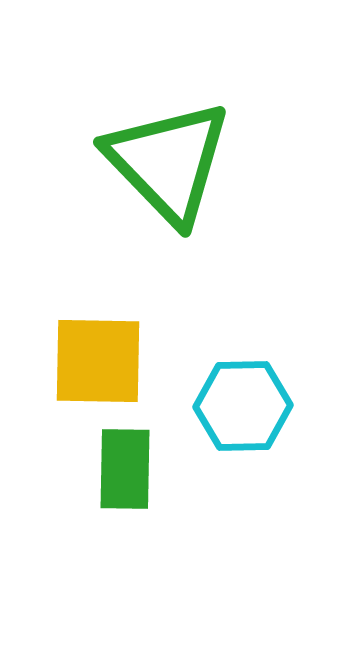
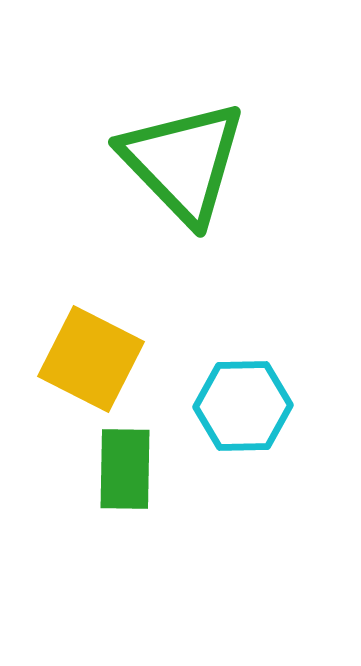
green triangle: moved 15 px right
yellow square: moved 7 px left, 2 px up; rotated 26 degrees clockwise
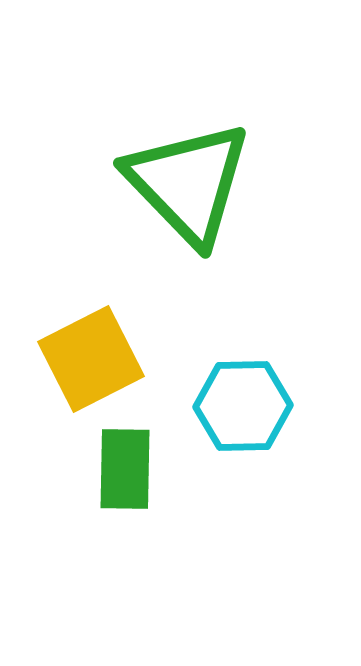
green triangle: moved 5 px right, 21 px down
yellow square: rotated 36 degrees clockwise
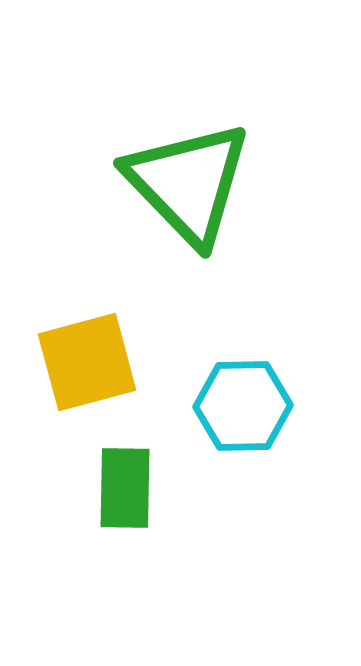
yellow square: moved 4 px left, 3 px down; rotated 12 degrees clockwise
green rectangle: moved 19 px down
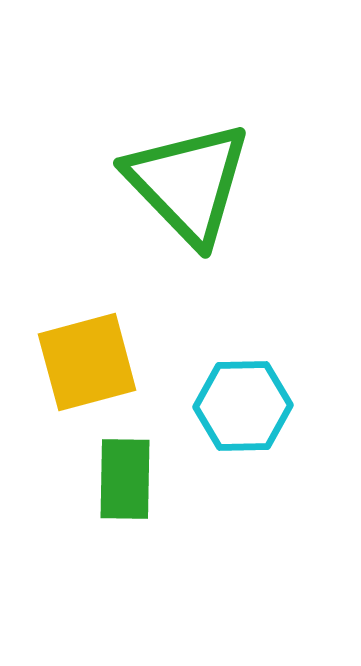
green rectangle: moved 9 px up
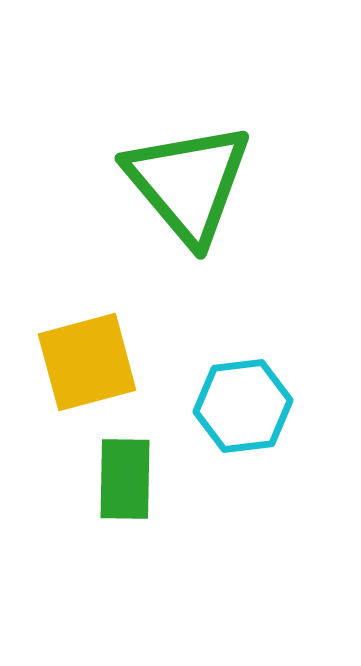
green triangle: rotated 4 degrees clockwise
cyan hexagon: rotated 6 degrees counterclockwise
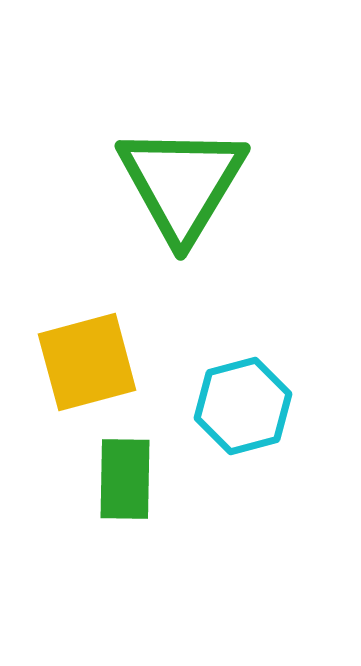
green triangle: moved 6 px left; rotated 11 degrees clockwise
cyan hexagon: rotated 8 degrees counterclockwise
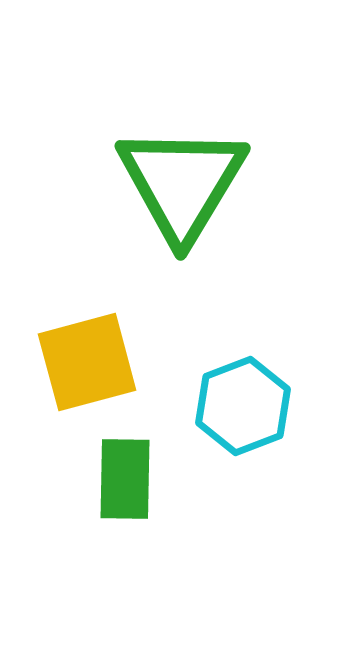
cyan hexagon: rotated 6 degrees counterclockwise
